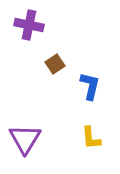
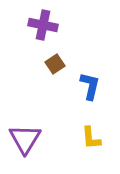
purple cross: moved 14 px right
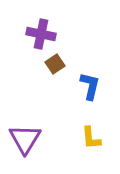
purple cross: moved 2 px left, 9 px down
